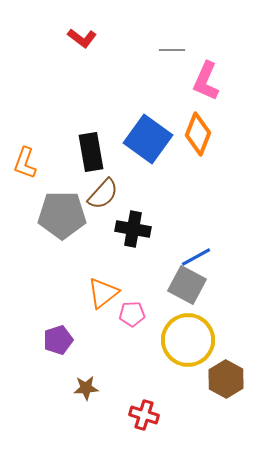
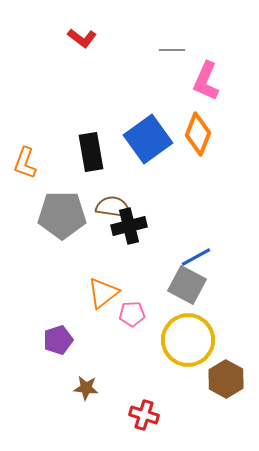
blue square: rotated 18 degrees clockwise
brown semicircle: moved 10 px right, 13 px down; rotated 124 degrees counterclockwise
black cross: moved 4 px left, 3 px up; rotated 24 degrees counterclockwise
brown star: rotated 10 degrees clockwise
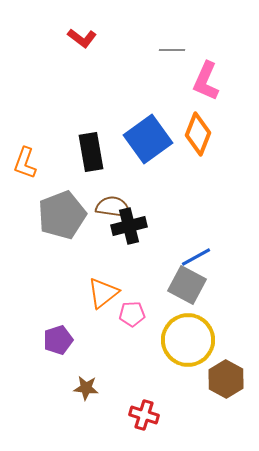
gray pentagon: rotated 21 degrees counterclockwise
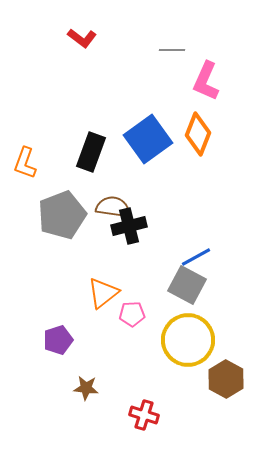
black rectangle: rotated 30 degrees clockwise
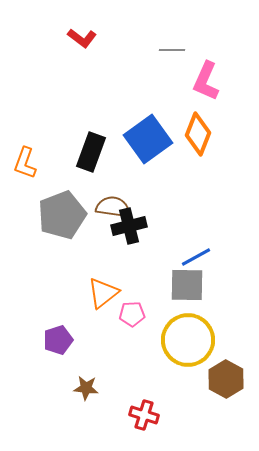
gray square: rotated 27 degrees counterclockwise
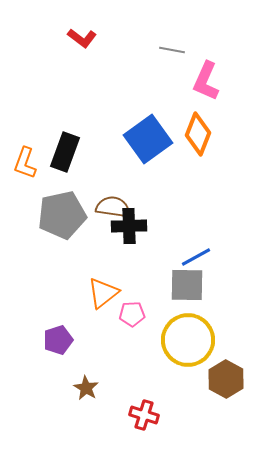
gray line: rotated 10 degrees clockwise
black rectangle: moved 26 px left
gray pentagon: rotated 9 degrees clockwise
black cross: rotated 12 degrees clockwise
brown star: rotated 25 degrees clockwise
